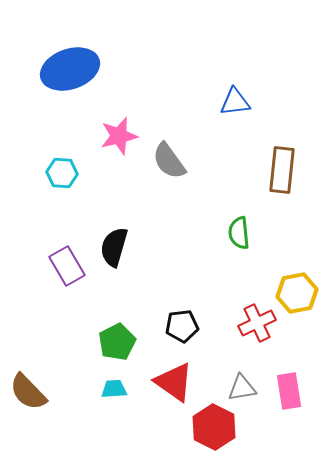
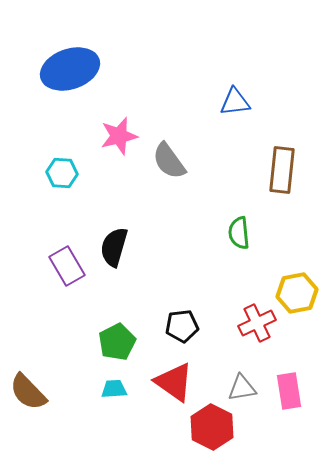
red hexagon: moved 2 px left
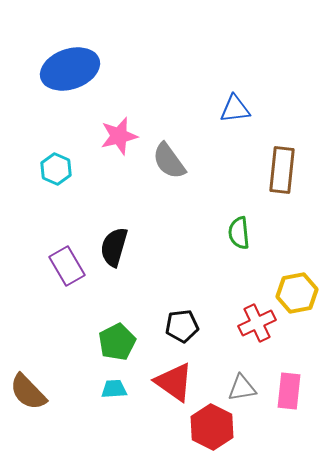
blue triangle: moved 7 px down
cyan hexagon: moved 6 px left, 4 px up; rotated 20 degrees clockwise
pink rectangle: rotated 15 degrees clockwise
